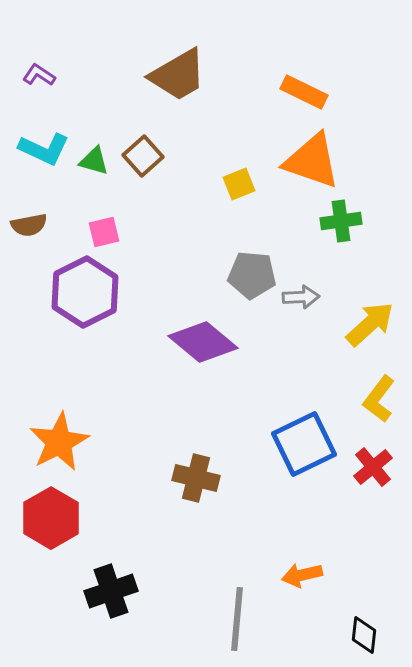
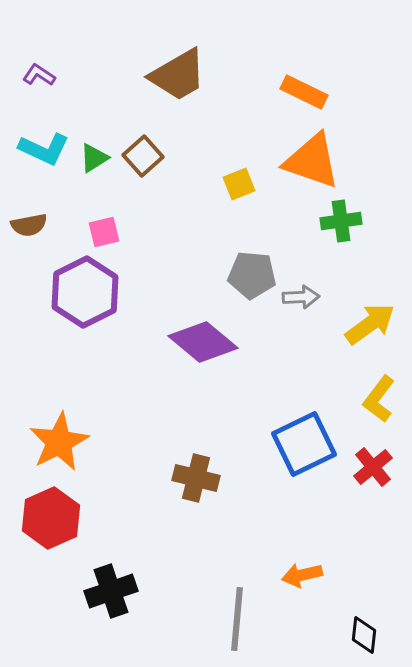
green triangle: moved 3 px up; rotated 48 degrees counterclockwise
yellow arrow: rotated 6 degrees clockwise
red hexagon: rotated 6 degrees clockwise
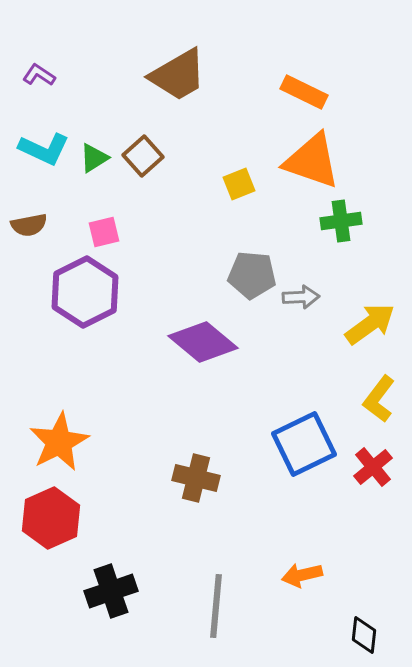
gray line: moved 21 px left, 13 px up
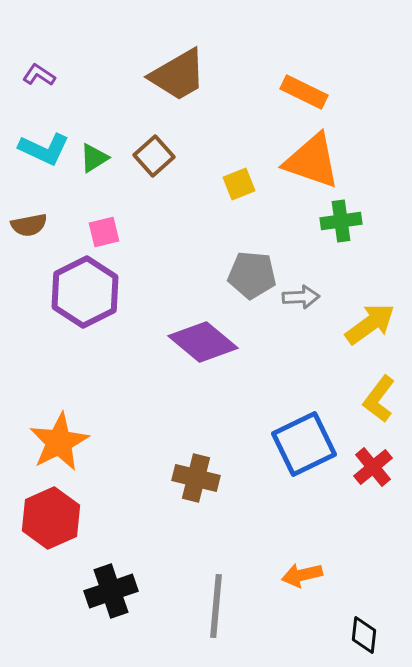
brown square: moved 11 px right
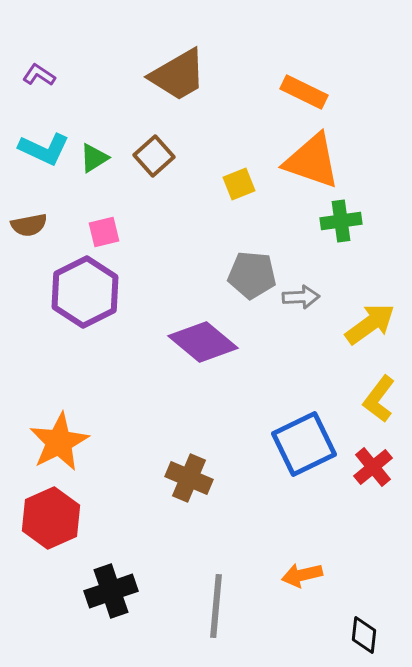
brown cross: moved 7 px left; rotated 9 degrees clockwise
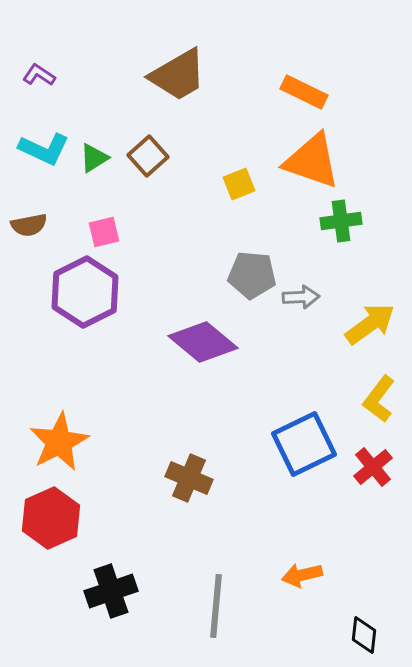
brown square: moved 6 px left
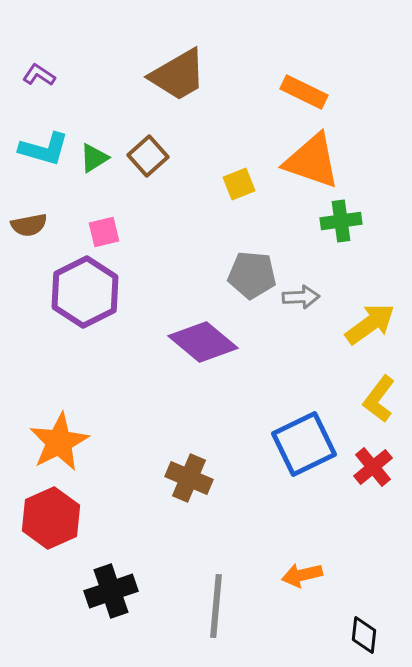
cyan L-shape: rotated 9 degrees counterclockwise
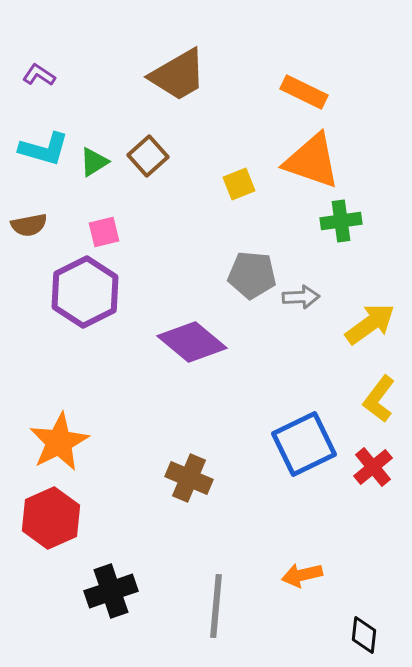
green triangle: moved 4 px down
purple diamond: moved 11 px left
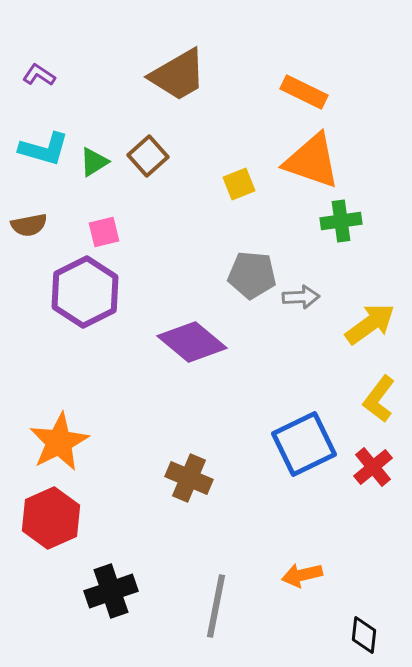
gray line: rotated 6 degrees clockwise
